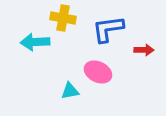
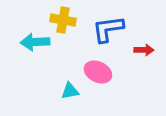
yellow cross: moved 2 px down
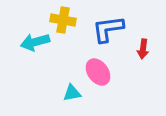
cyan arrow: rotated 12 degrees counterclockwise
red arrow: moved 1 px left, 1 px up; rotated 96 degrees clockwise
pink ellipse: rotated 28 degrees clockwise
cyan triangle: moved 2 px right, 2 px down
